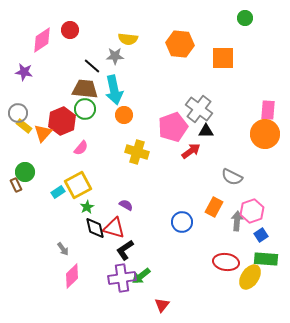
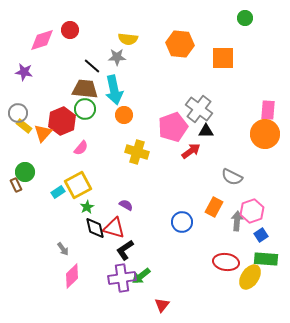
pink diamond at (42, 40): rotated 16 degrees clockwise
gray star at (115, 56): moved 2 px right, 1 px down
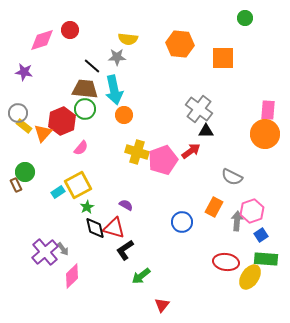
pink pentagon at (173, 127): moved 10 px left, 33 px down
purple cross at (122, 278): moved 77 px left, 26 px up; rotated 32 degrees counterclockwise
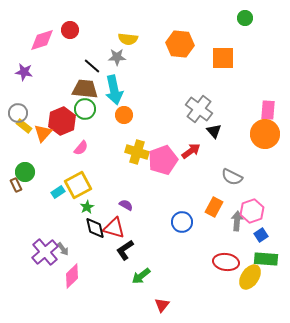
black triangle at (206, 131): moved 8 px right; rotated 49 degrees clockwise
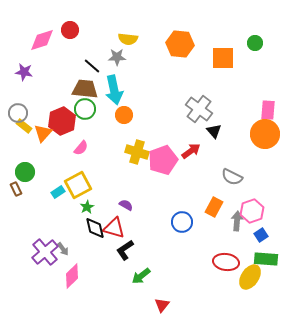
green circle at (245, 18): moved 10 px right, 25 px down
brown rectangle at (16, 185): moved 4 px down
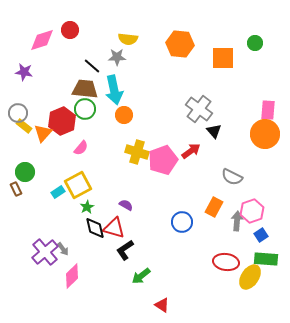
red triangle at (162, 305): rotated 35 degrees counterclockwise
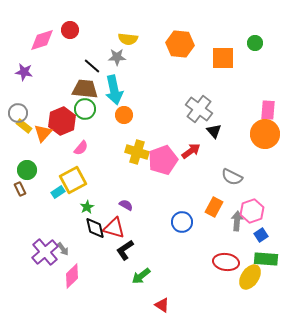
green circle at (25, 172): moved 2 px right, 2 px up
yellow square at (78, 185): moved 5 px left, 5 px up
brown rectangle at (16, 189): moved 4 px right
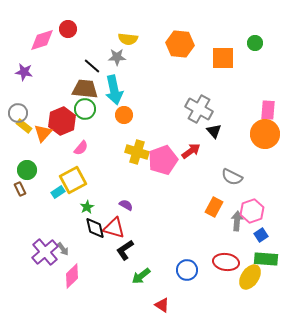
red circle at (70, 30): moved 2 px left, 1 px up
gray cross at (199, 109): rotated 8 degrees counterclockwise
blue circle at (182, 222): moved 5 px right, 48 px down
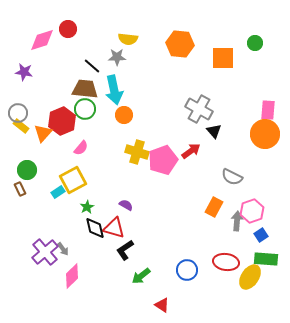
yellow rectangle at (24, 126): moved 3 px left
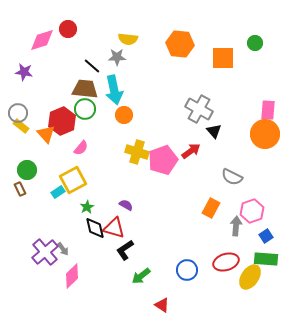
orange triangle at (43, 133): moved 3 px right, 1 px down; rotated 24 degrees counterclockwise
orange rectangle at (214, 207): moved 3 px left, 1 px down
gray arrow at (237, 221): moved 1 px left, 5 px down
blue square at (261, 235): moved 5 px right, 1 px down
red ellipse at (226, 262): rotated 25 degrees counterclockwise
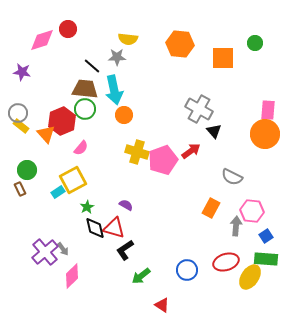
purple star at (24, 72): moved 2 px left
pink hexagon at (252, 211): rotated 25 degrees clockwise
